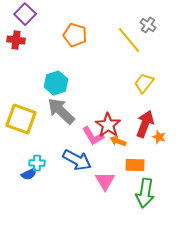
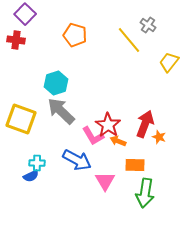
yellow trapezoid: moved 25 px right, 21 px up
blue semicircle: moved 2 px right, 2 px down
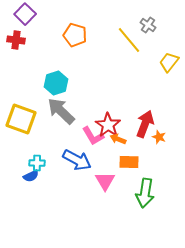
orange arrow: moved 2 px up
orange rectangle: moved 6 px left, 3 px up
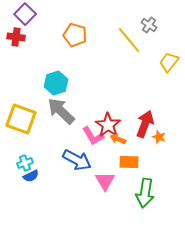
gray cross: moved 1 px right
red cross: moved 3 px up
cyan cross: moved 12 px left; rotated 21 degrees counterclockwise
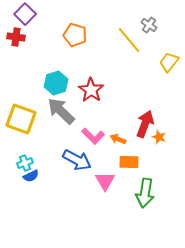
red star: moved 17 px left, 35 px up
pink L-shape: rotated 15 degrees counterclockwise
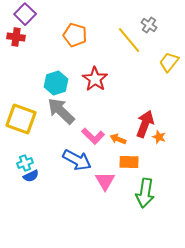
red star: moved 4 px right, 11 px up
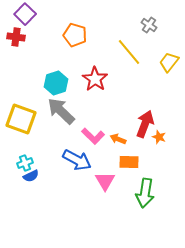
yellow line: moved 12 px down
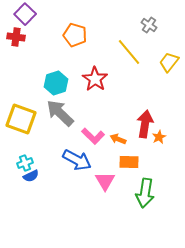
gray arrow: moved 1 px left, 2 px down
red arrow: rotated 12 degrees counterclockwise
orange star: rotated 24 degrees clockwise
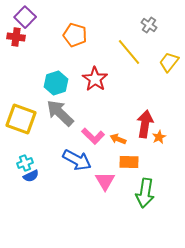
purple square: moved 3 px down
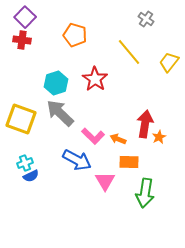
gray cross: moved 3 px left, 6 px up
red cross: moved 6 px right, 3 px down
